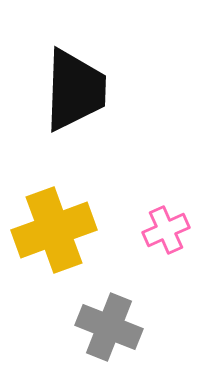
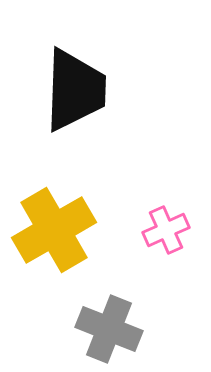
yellow cross: rotated 10 degrees counterclockwise
gray cross: moved 2 px down
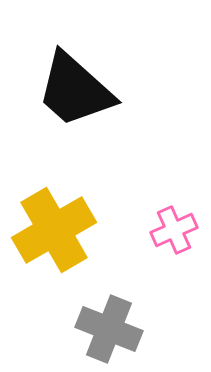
black trapezoid: rotated 130 degrees clockwise
pink cross: moved 8 px right
